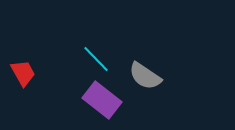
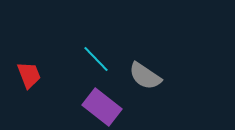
red trapezoid: moved 6 px right, 2 px down; rotated 8 degrees clockwise
purple rectangle: moved 7 px down
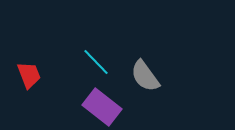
cyan line: moved 3 px down
gray semicircle: rotated 20 degrees clockwise
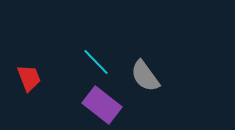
red trapezoid: moved 3 px down
purple rectangle: moved 2 px up
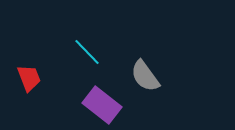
cyan line: moved 9 px left, 10 px up
